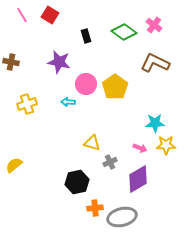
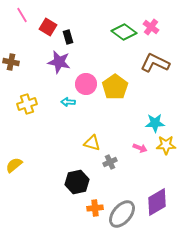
red square: moved 2 px left, 12 px down
pink cross: moved 3 px left, 2 px down
black rectangle: moved 18 px left, 1 px down
purple diamond: moved 19 px right, 23 px down
gray ellipse: moved 3 px up; rotated 36 degrees counterclockwise
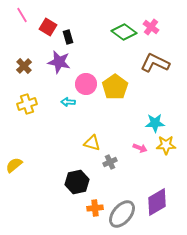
brown cross: moved 13 px right, 4 px down; rotated 35 degrees clockwise
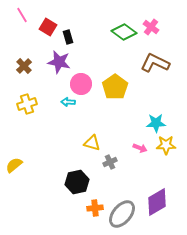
pink circle: moved 5 px left
cyan star: moved 1 px right
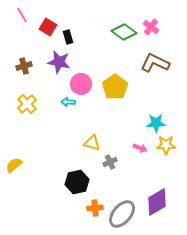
brown cross: rotated 28 degrees clockwise
yellow cross: rotated 24 degrees counterclockwise
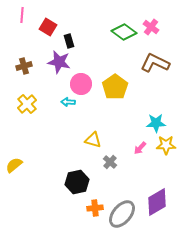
pink line: rotated 35 degrees clockwise
black rectangle: moved 1 px right, 4 px down
yellow triangle: moved 1 px right, 3 px up
pink arrow: rotated 112 degrees clockwise
gray cross: rotated 24 degrees counterclockwise
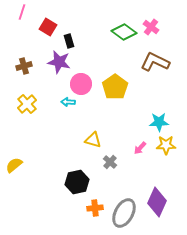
pink line: moved 3 px up; rotated 14 degrees clockwise
brown L-shape: moved 1 px up
cyan star: moved 3 px right, 1 px up
purple diamond: rotated 36 degrees counterclockwise
gray ellipse: moved 2 px right, 1 px up; rotated 12 degrees counterclockwise
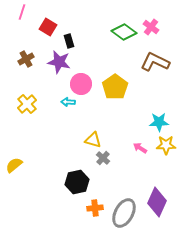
brown cross: moved 2 px right, 7 px up; rotated 14 degrees counterclockwise
pink arrow: rotated 80 degrees clockwise
gray cross: moved 7 px left, 4 px up
